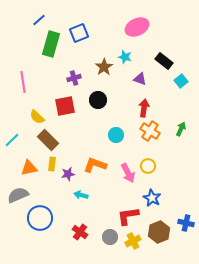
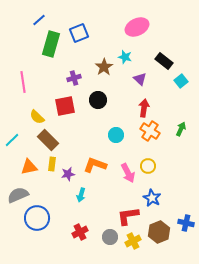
purple triangle: rotated 24 degrees clockwise
orange triangle: moved 1 px up
cyan arrow: rotated 88 degrees counterclockwise
blue circle: moved 3 px left
red cross: rotated 28 degrees clockwise
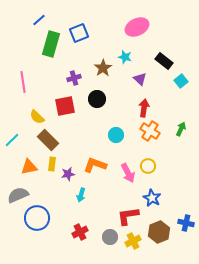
brown star: moved 1 px left, 1 px down
black circle: moved 1 px left, 1 px up
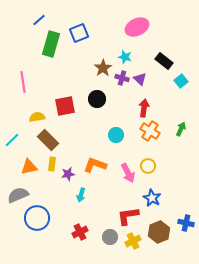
purple cross: moved 48 px right; rotated 32 degrees clockwise
yellow semicircle: rotated 126 degrees clockwise
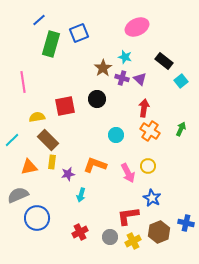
yellow rectangle: moved 2 px up
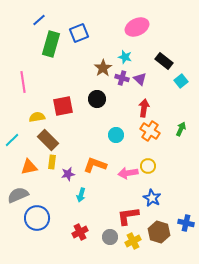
red square: moved 2 px left
pink arrow: rotated 108 degrees clockwise
brown hexagon: rotated 20 degrees counterclockwise
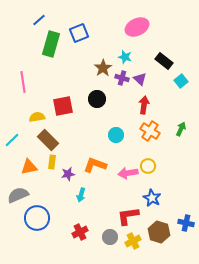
red arrow: moved 3 px up
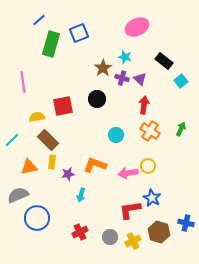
red L-shape: moved 2 px right, 6 px up
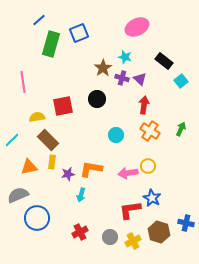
orange L-shape: moved 4 px left, 4 px down; rotated 10 degrees counterclockwise
